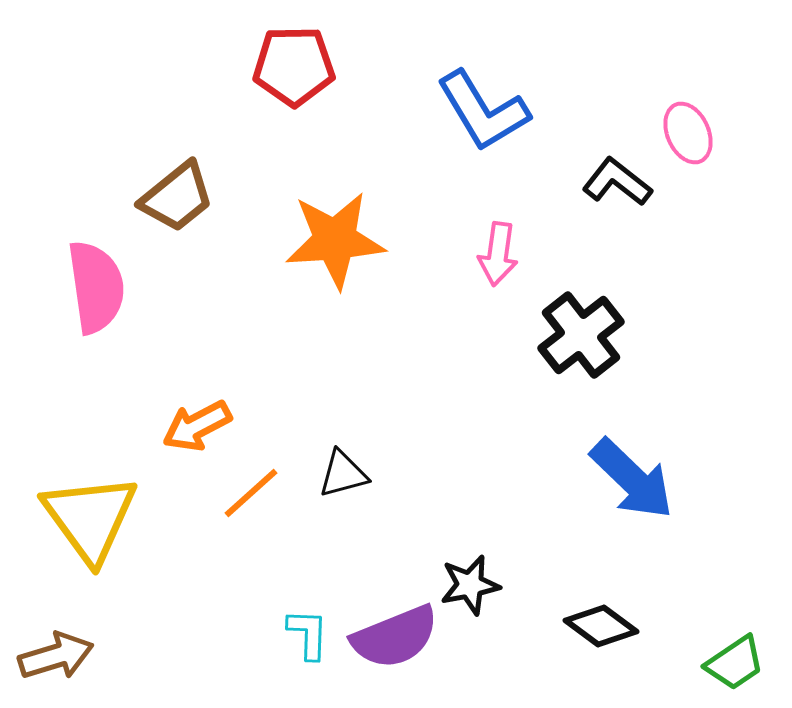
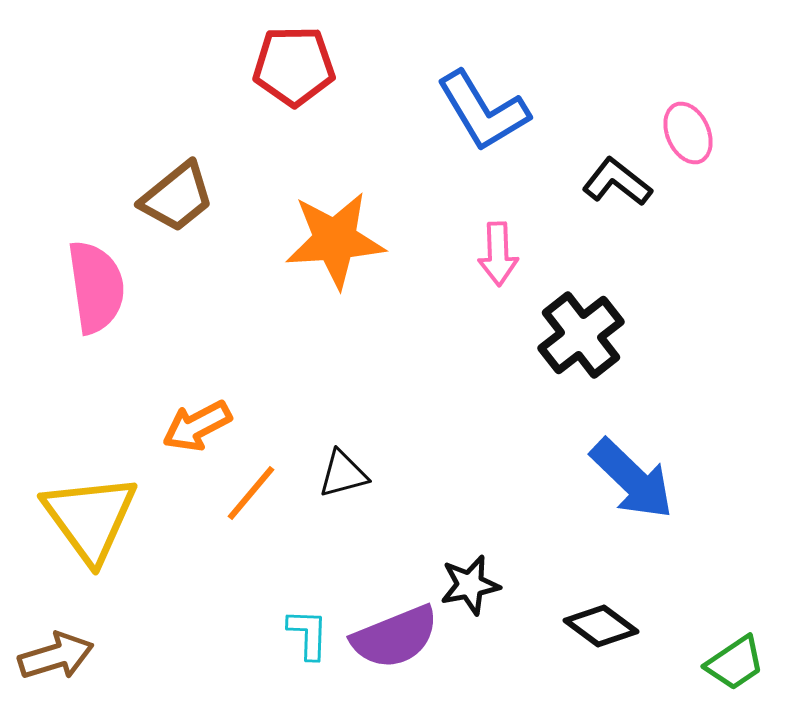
pink arrow: rotated 10 degrees counterclockwise
orange line: rotated 8 degrees counterclockwise
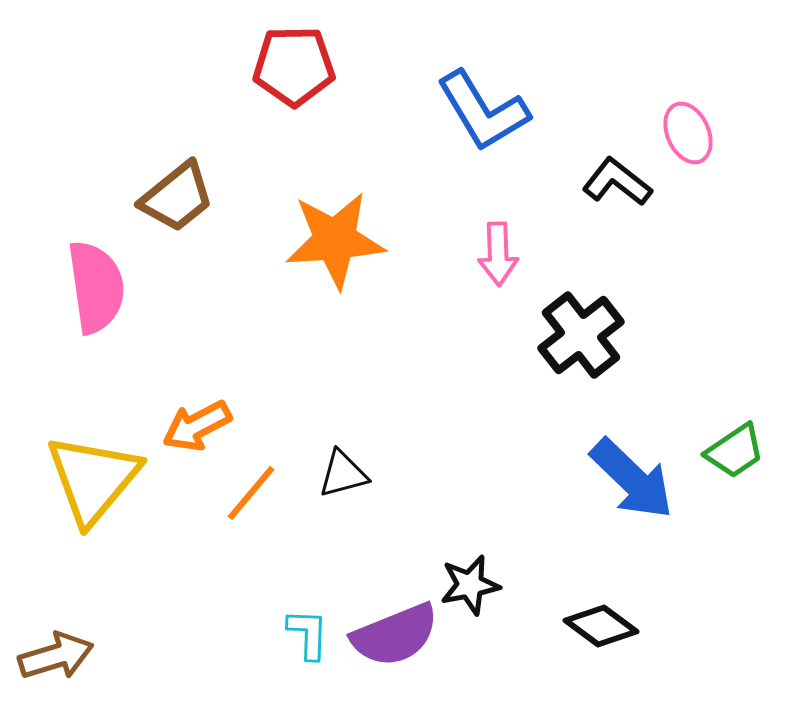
yellow triangle: moved 3 px right, 39 px up; rotated 16 degrees clockwise
purple semicircle: moved 2 px up
green trapezoid: moved 212 px up
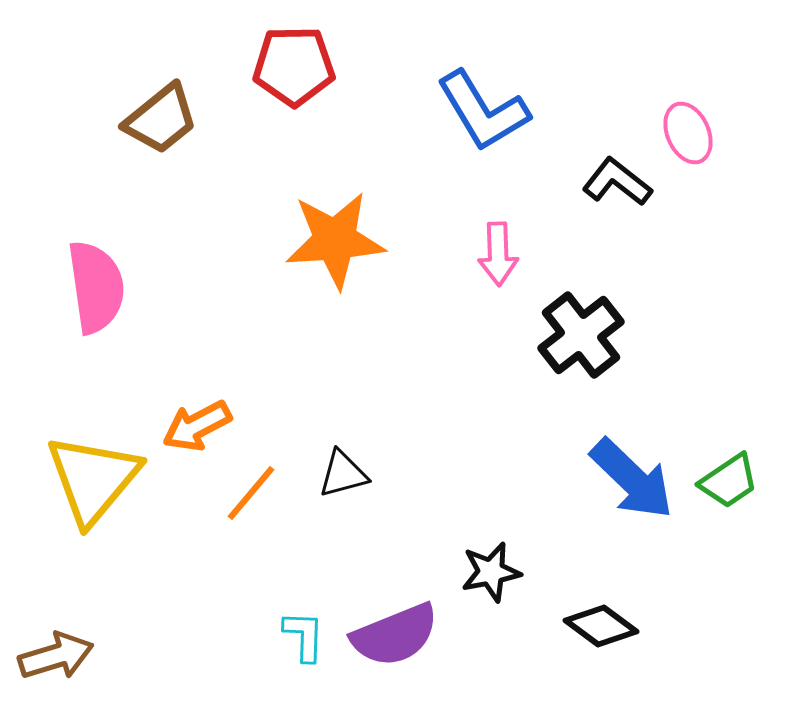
brown trapezoid: moved 16 px left, 78 px up
green trapezoid: moved 6 px left, 30 px down
black star: moved 21 px right, 13 px up
cyan L-shape: moved 4 px left, 2 px down
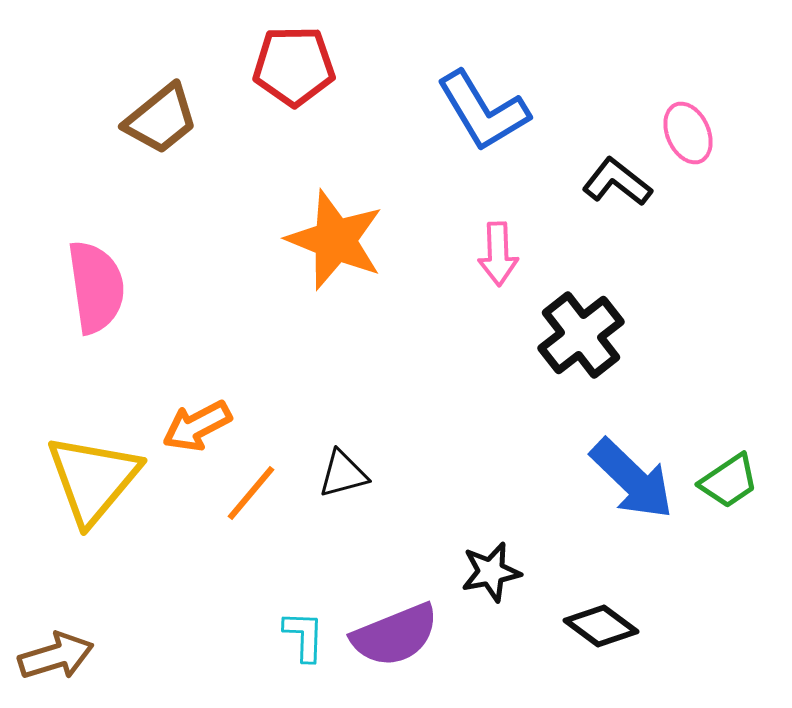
orange star: rotated 26 degrees clockwise
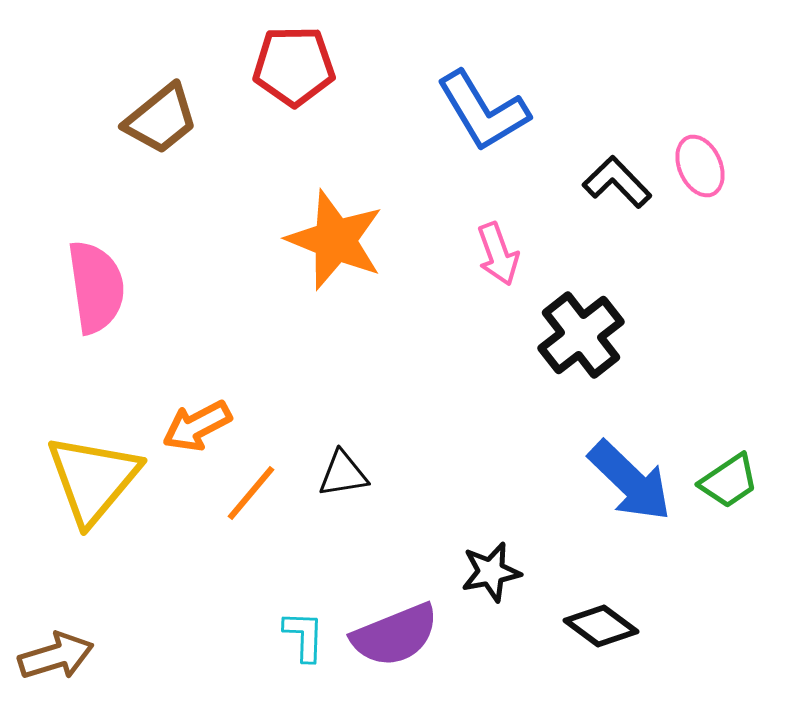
pink ellipse: moved 12 px right, 33 px down
black L-shape: rotated 8 degrees clockwise
pink arrow: rotated 18 degrees counterclockwise
black triangle: rotated 6 degrees clockwise
blue arrow: moved 2 px left, 2 px down
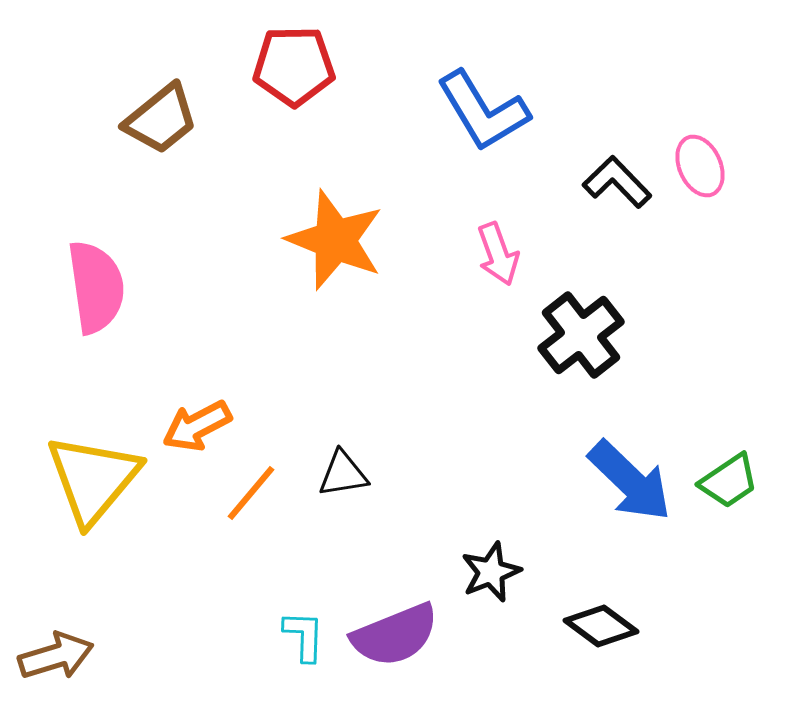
black star: rotated 10 degrees counterclockwise
